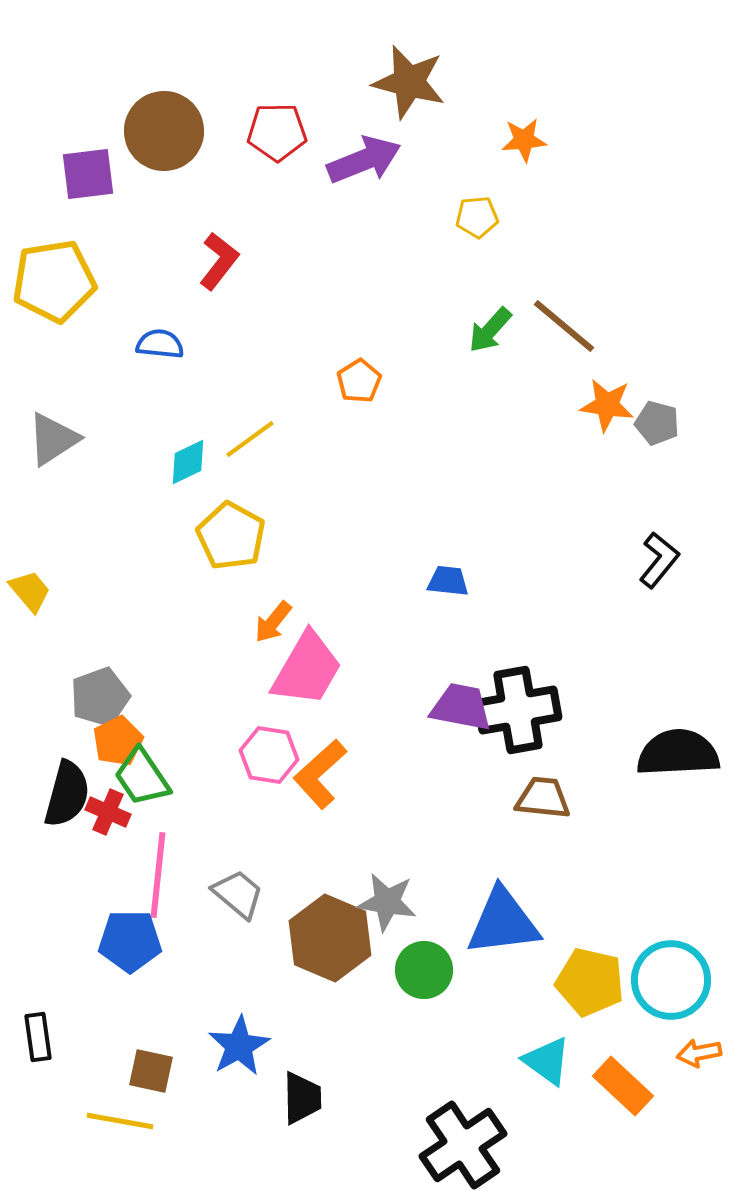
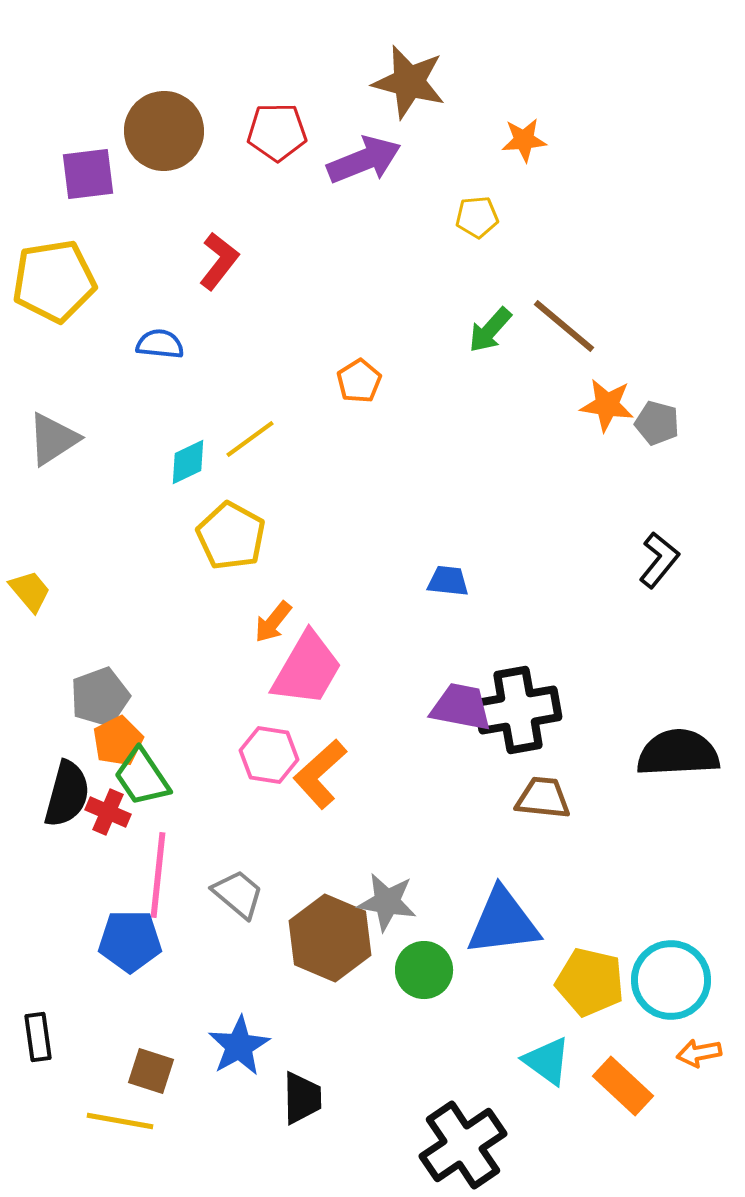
brown square at (151, 1071): rotated 6 degrees clockwise
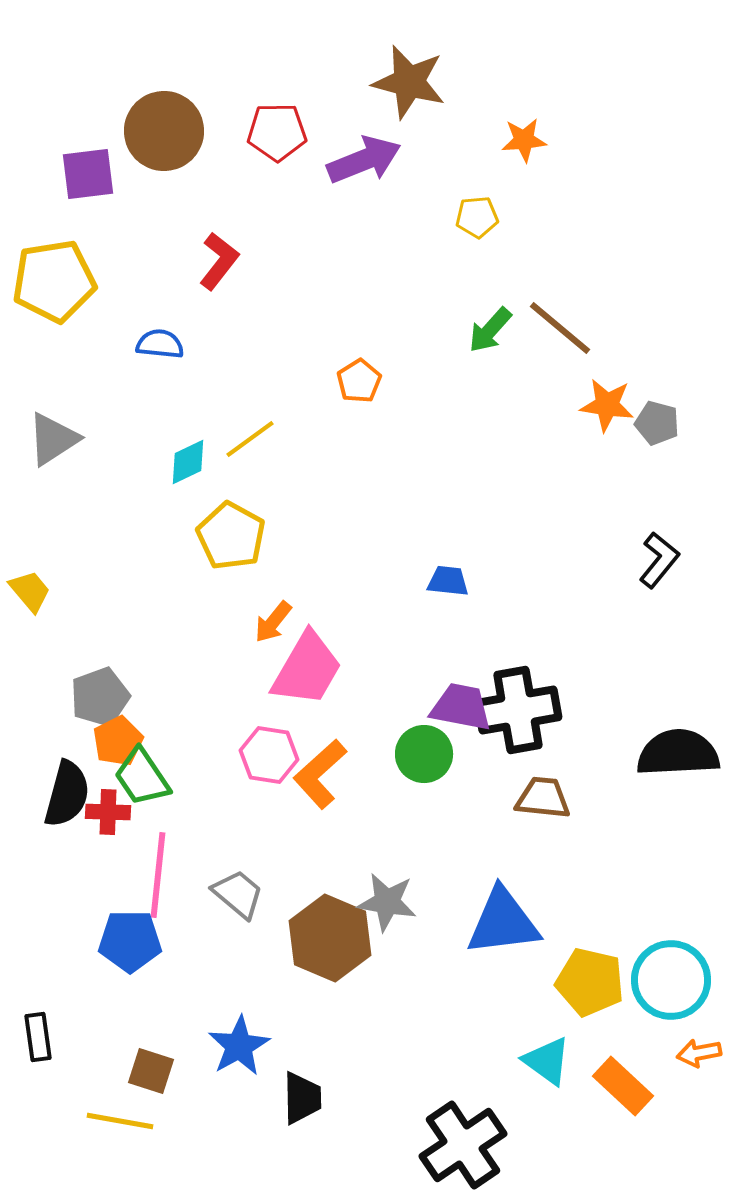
brown line at (564, 326): moved 4 px left, 2 px down
red cross at (108, 812): rotated 21 degrees counterclockwise
green circle at (424, 970): moved 216 px up
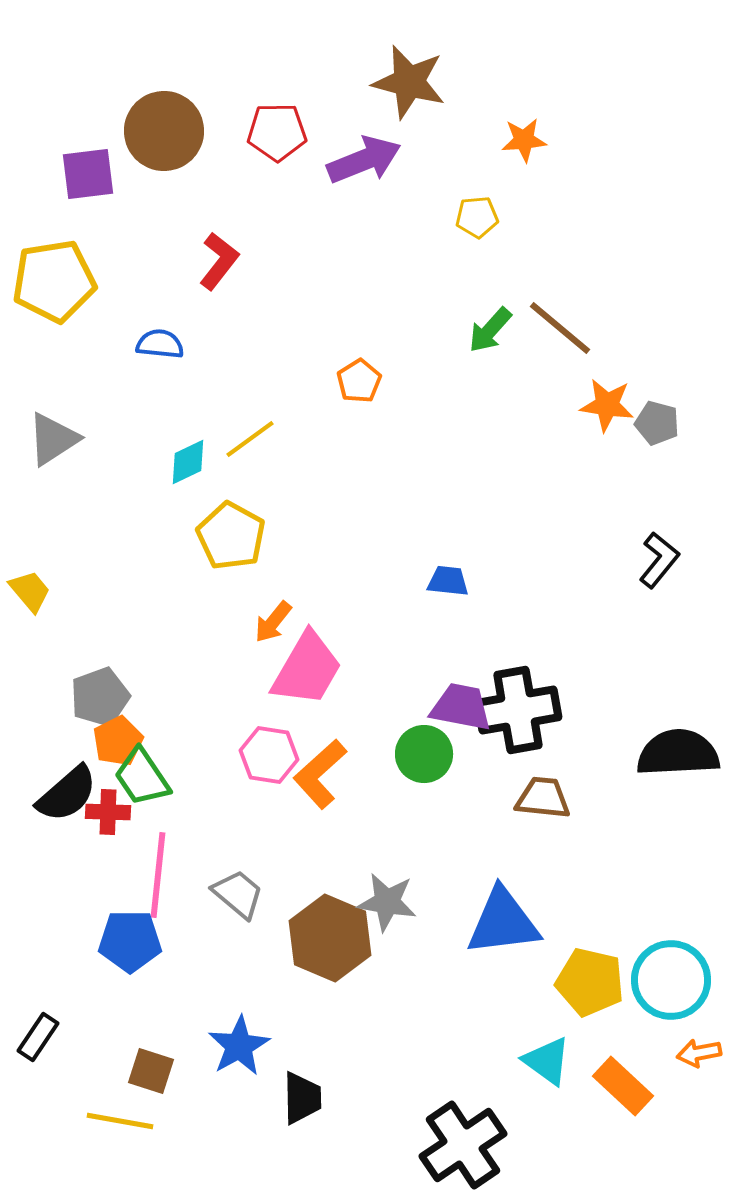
black semicircle at (67, 794): rotated 34 degrees clockwise
black rectangle at (38, 1037): rotated 42 degrees clockwise
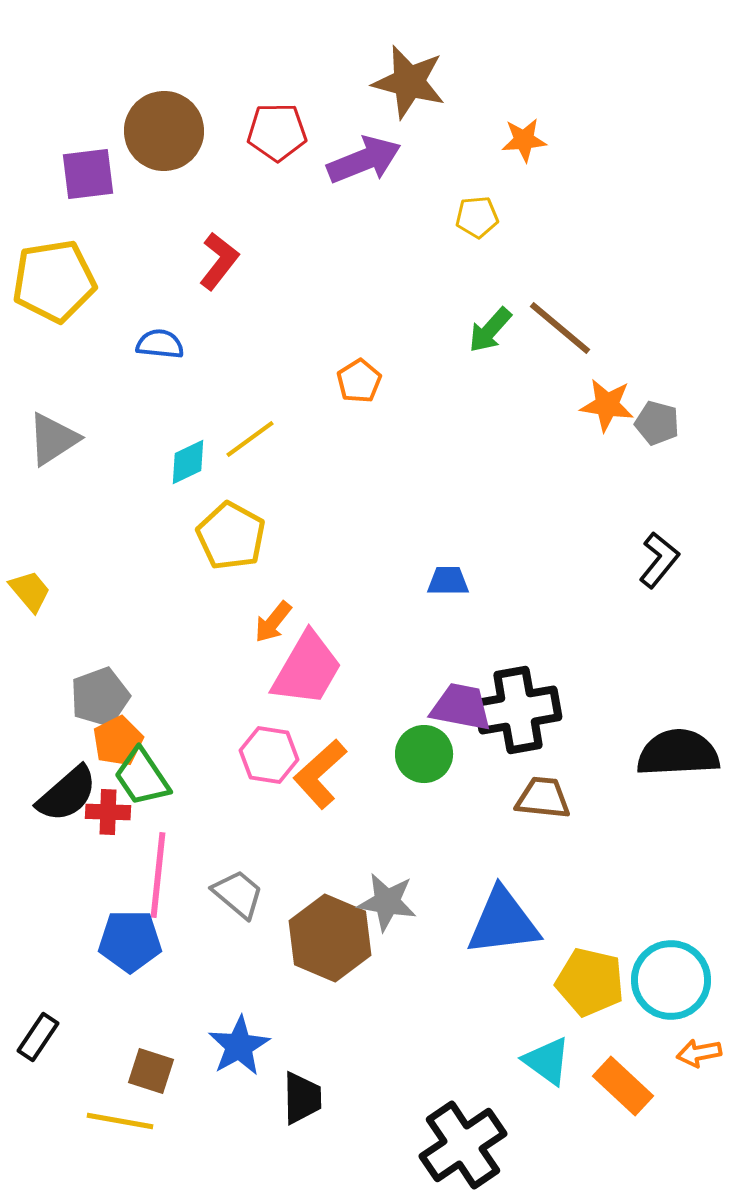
blue trapezoid at (448, 581): rotated 6 degrees counterclockwise
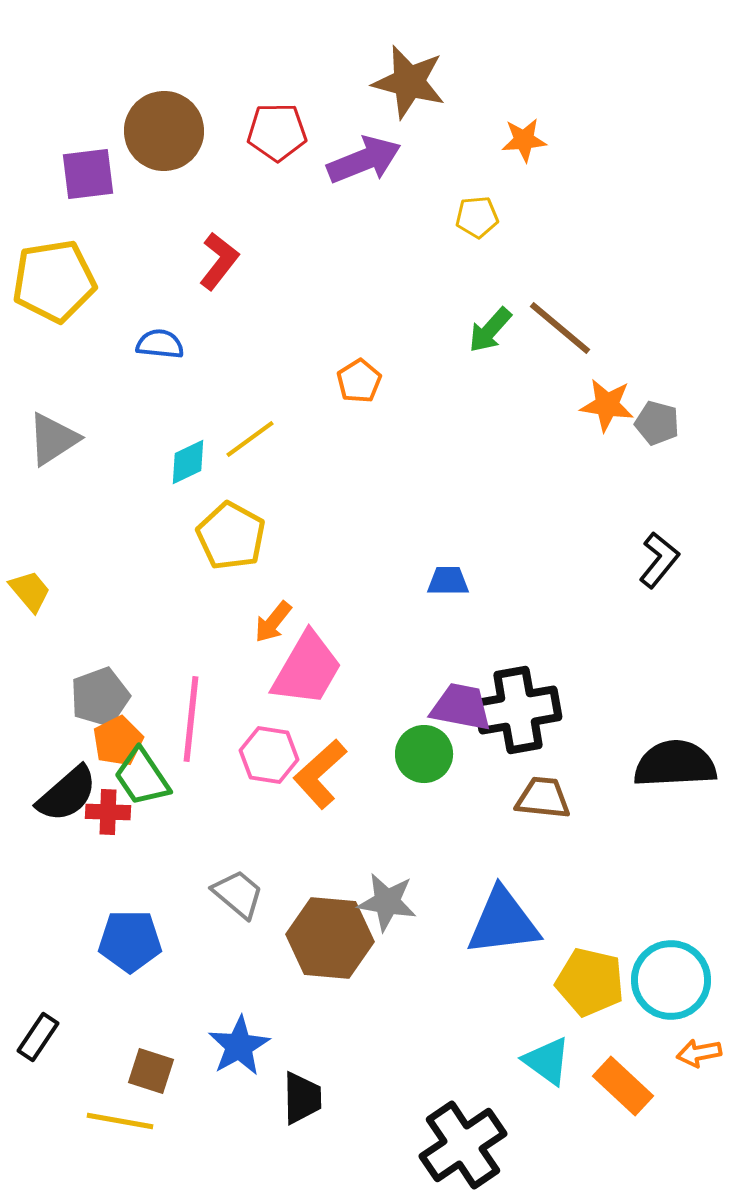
black semicircle at (678, 753): moved 3 px left, 11 px down
pink line at (158, 875): moved 33 px right, 156 px up
brown hexagon at (330, 938): rotated 18 degrees counterclockwise
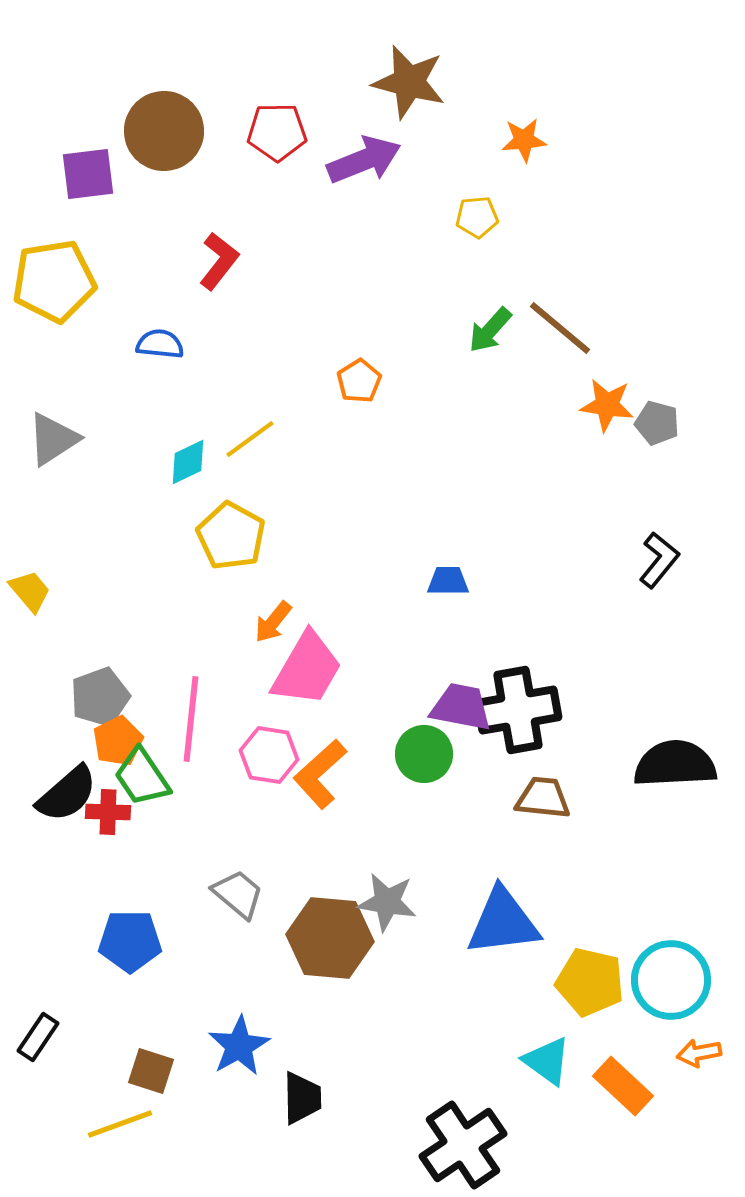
yellow line at (120, 1121): moved 3 px down; rotated 30 degrees counterclockwise
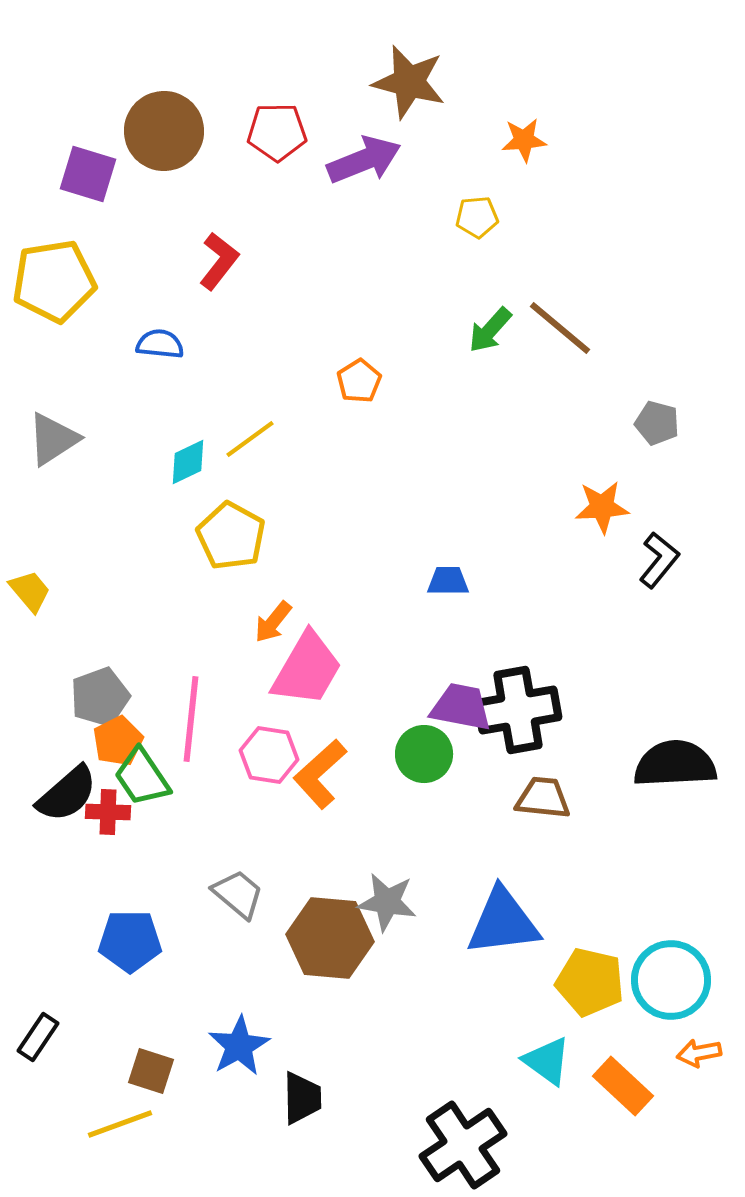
purple square at (88, 174): rotated 24 degrees clockwise
orange star at (607, 405): moved 5 px left, 102 px down; rotated 12 degrees counterclockwise
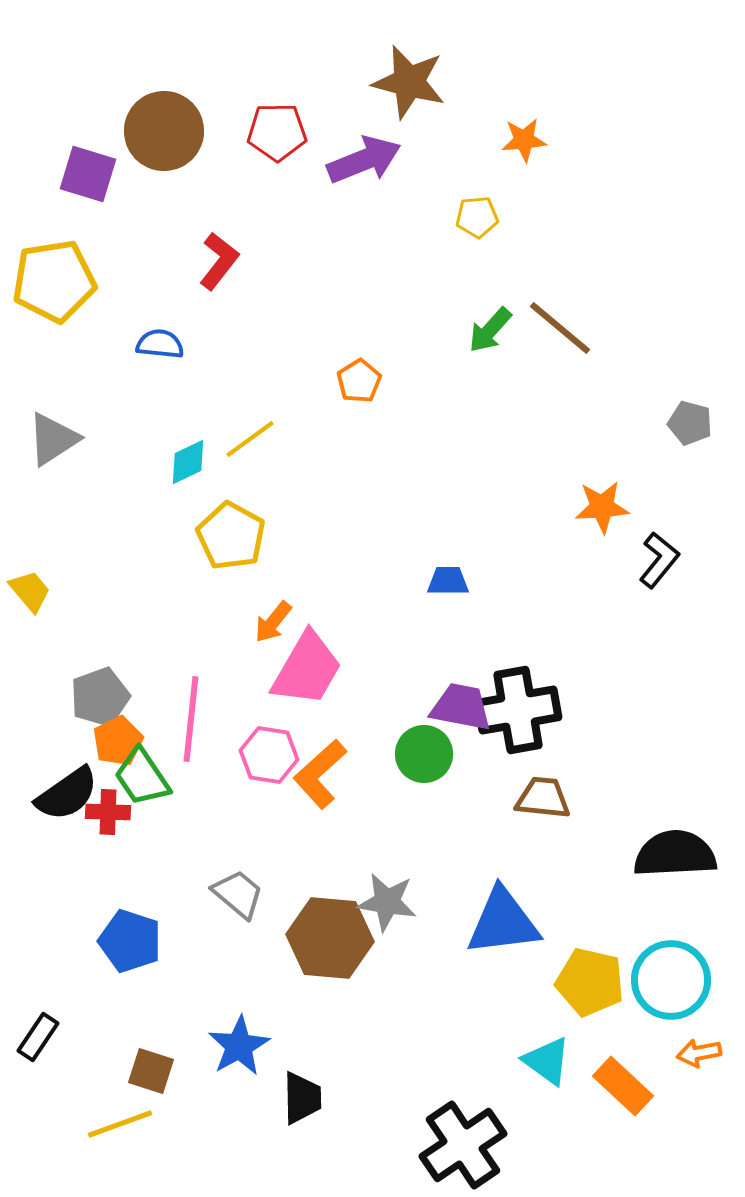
gray pentagon at (657, 423): moved 33 px right
black semicircle at (675, 764): moved 90 px down
black semicircle at (67, 794): rotated 6 degrees clockwise
blue pentagon at (130, 941): rotated 18 degrees clockwise
